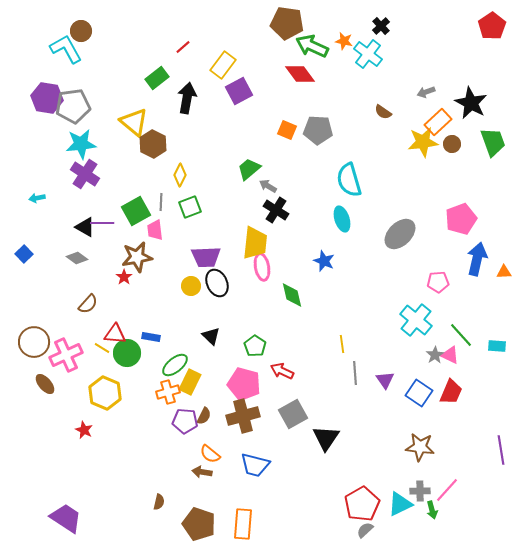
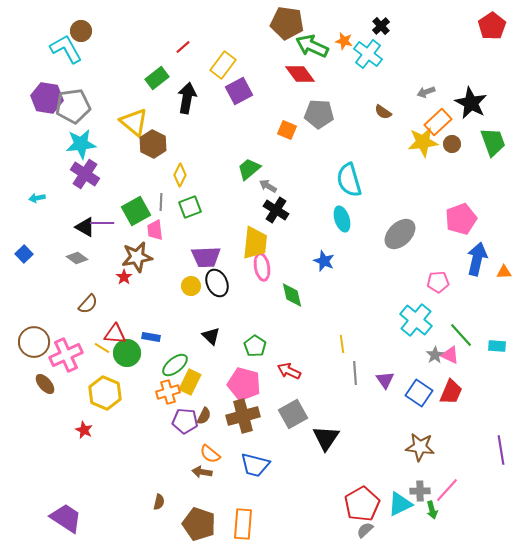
gray pentagon at (318, 130): moved 1 px right, 16 px up
red arrow at (282, 371): moved 7 px right
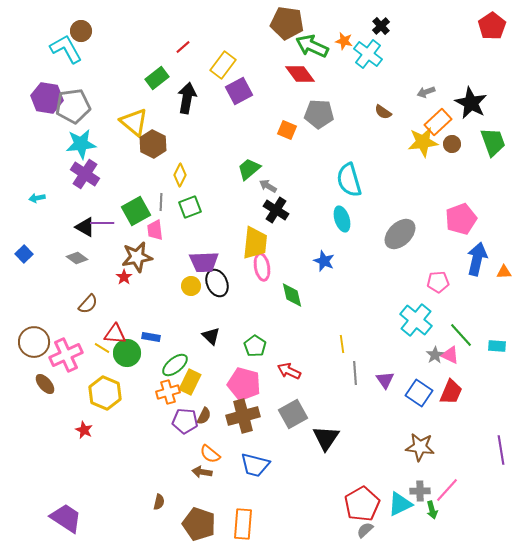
purple trapezoid at (206, 257): moved 2 px left, 5 px down
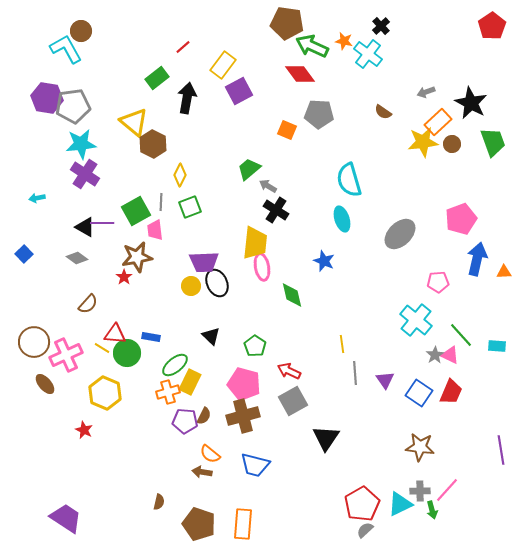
gray square at (293, 414): moved 13 px up
